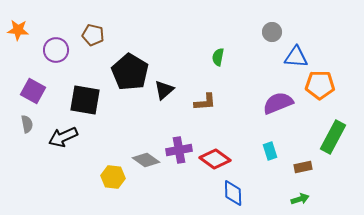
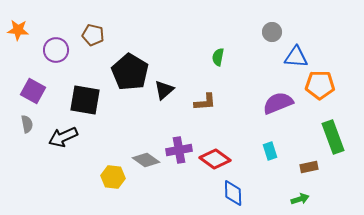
green rectangle: rotated 48 degrees counterclockwise
brown rectangle: moved 6 px right
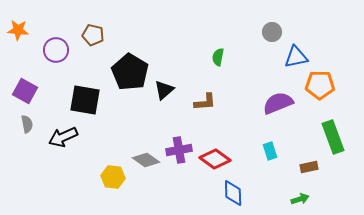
blue triangle: rotated 15 degrees counterclockwise
purple square: moved 8 px left
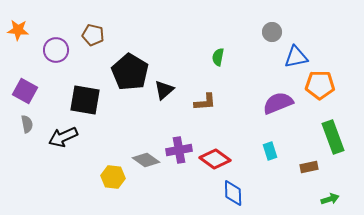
green arrow: moved 30 px right
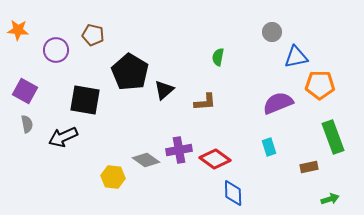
cyan rectangle: moved 1 px left, 4 px up
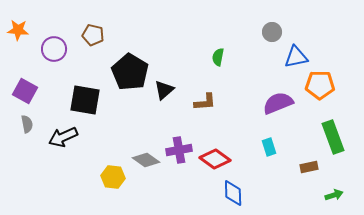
purple circle: moved 2 px left, 1 px up
green arrow: moved 4 px right, 4 px up
